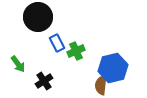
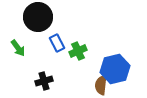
green cross: moved 2 px right
green arrow: moved 16 px up
blue hexagon: moved 2 px right, 1 px down
black cross: rotated 18 degrees clockwise
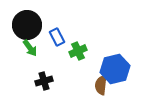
black circle: moved 11 px left, 8 px down
blue rectangle: moved 6 px up
green arrow: moved 12 px right
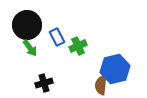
green cross: moved 5 px up
black cross: moved 2 px down
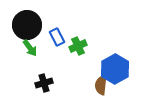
blue hexagon: rotated 16 degrees counterclockwise
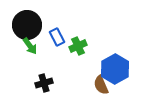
green arrow: moved 2 px up
brown semicircle: rotated 30 degrees counterclockwise
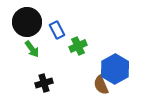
black circle: moved 3 px up
blue rectangle: moved 7 px up
green arrow: moved 2 px right, 3 px down
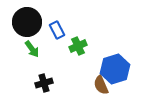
blue hexagon: rotated 12 degrees clockwise
